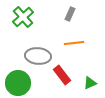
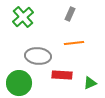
red rectangle: rotated 48 degrees counterclockwise
green circle: moved 1 px right
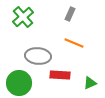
orange line: rotated 30 degrees clockwise
red rectangle: moved 2 px left
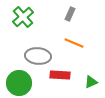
green triangle: moved 1 px right, 1 px up
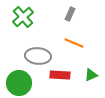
green triangle: moved 7 px up
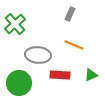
green cross: moved 8 px left, 7 px down
orange line: moved 2 px down
gray ellipse: moved 1 px up
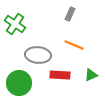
green cross: rotated 15 degrees counterclockwise
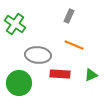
gray rectangle: moved 1 px left, 2 px down
red rectangle: moved 1 px up
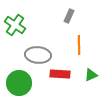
green cross: moved 1 px down
orange line: moved 5 px right; rotated 66 degrees clockwise
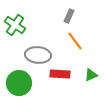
orange line: moved 4 px left, 4 px up; rotated 36 degrees counterclockwise
